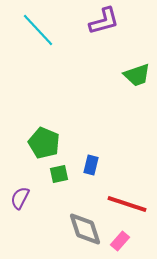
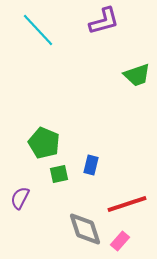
red line: rotated 36 degrees counterclockwise
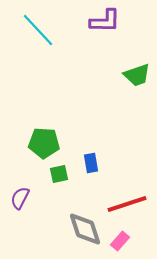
purple L-shape: moved 1 px right; rotated 16 degrees clockwise
green pentagon: rotated 20 degrees counterclockwise
blue rectangle: moved 2 px up; rotated 24 degrees counterclockwise
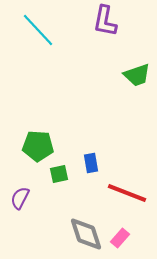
purple L-shape: rotated 100 degrees clockwise
green pentagon: moved 6 px left, 3 px down
red line: moved 11 px up; rotated 39 degrees clockwise
gray diamond: moved 1 px right, 5 px down
pink rectangle: moved 3 px up
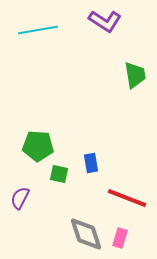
purple L-shape: rotated 68 degrees counterclockwise
cyan line: rotated 57 degrees counterclockwise
green trapezoid: moved 2 px left; rotated 80 degrees counterclockwise
green square: rotated 24 degrees clockwise
red line: moved 5 px down
pink rectangle: rotated 24 degrees counterclockwise
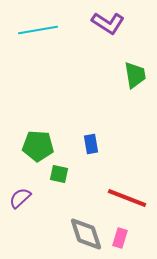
purple L-shape: moved 3 px right, 2 px down
blue rectangle: moved 19 px up
purple semicircle: rotated 20 degrees clockwise
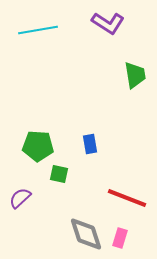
blue rectangle: moved 1 px left
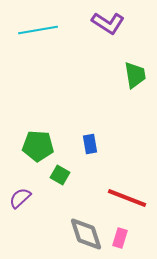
green square: moved 1 px right, 1 px down; rotated 18 degrees clockwise
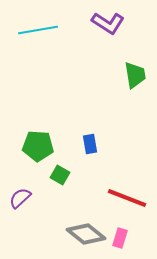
gray diamond: rotated 33 degrees counterclockwise
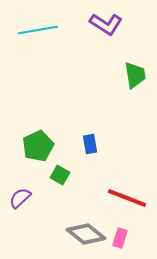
purple L-shape: moved 2 px left, 1 px down
green pentagon: rotated 28 degrees counterclockwise
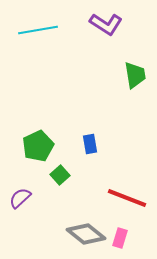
green square: rotated 18 degrees clockwise
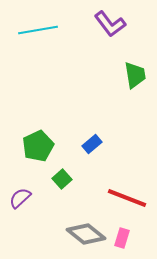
purple L-shape: moved 4 px right; rotated 20 degrees clockwise
blue rectangle: moved 2 px right; rotated 60 degrees clockwise
green square: moved 2 px right, 4 px down
pink rectangle: moved 2 px right
